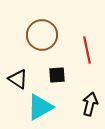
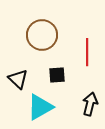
red line: moved 2 px down; rotated 12 degrees clockwise
black triangle: rotated 10 degrees clockwise
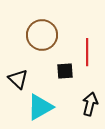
black square: moved 8 px right, 4 px up
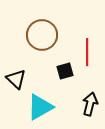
black square: rotated 12 degrees counterclockwise
black triangle: moved 2 px left
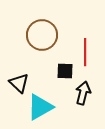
red line: moved 2 px left
black square: rotated 18 degrees clockwise
black triangle: moved 3 px right, 4 px down
black arrow: moved 7 px left, 11 px up
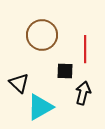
red line: moved 3 px up
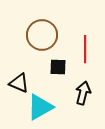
black square: moved 7 px left, 4 px up
black triangle: rotated 20 degrees counterclockwise
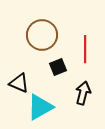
black square: rotated 24 degrees counterclockwise
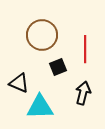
cyan triangle: rotated 28 degrees clockwise
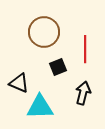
brown circle: moved 2 px right, 3 px up
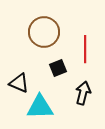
black square: moved 1 px down
